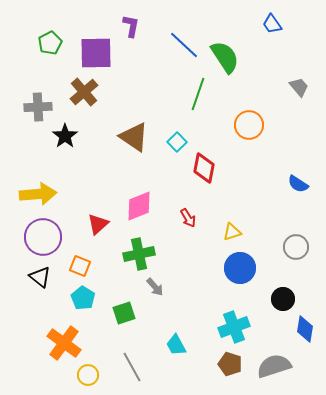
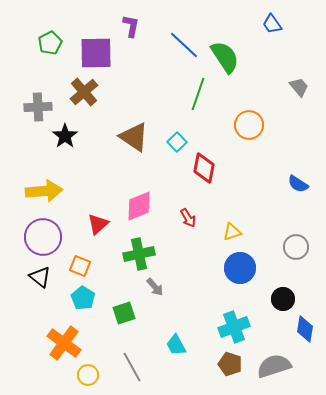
yellow arrow: moved 6 px right, 3 px up
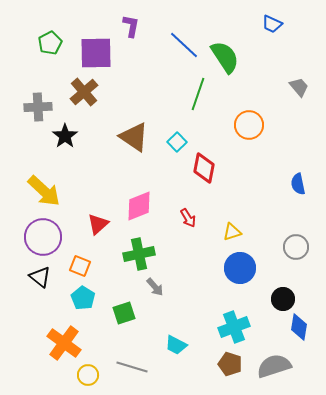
blue trapezoid: rotated 30 degrees counterclockwise
blue semicircle: rotated 45 degrees clockwise
yellow arrow: rotated 48 degrees clockwise
blue diamond: moved 6 px left, 2 px up
cyan trapezoid: rotated 35 degrees counterclockwise
gray line: rotated 44 degrees counterclockwise
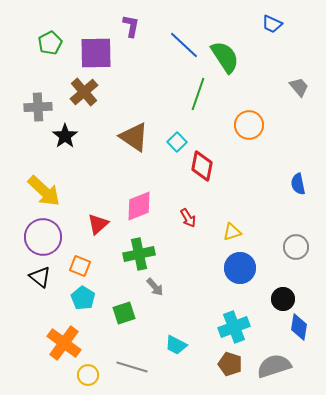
red diamond: moved 2 px left, 2 px up
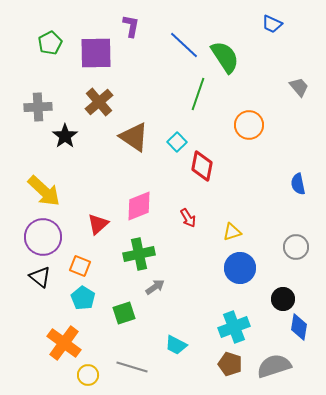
brown cross: moved 15 px right, 10 px down
gray arrow: rotated 84 degrees counterclockwise
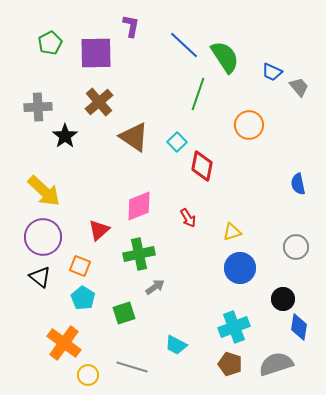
blue trapezoid: moved 48 px down
red triangle: moved 1 px right, 6 px down
gray semicircle: moved 2 px right, 2 px up
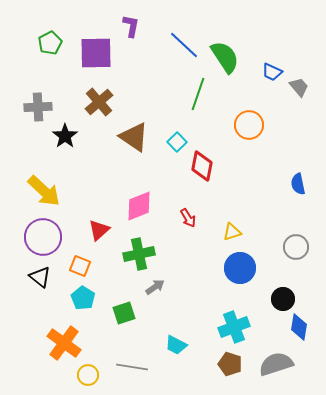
gray line: rotated 8 degrees counterclockwise
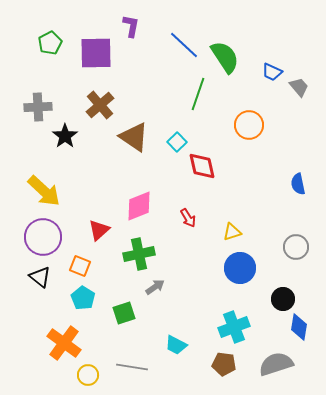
brown cross: moved 1 px right, 3 px down
red diamond: rotated 24 degrees counterclockwise
brown pentagon: moved 6 px left; rotated 10 degrees counterclockwise
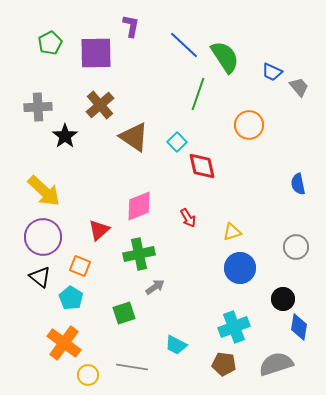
cyan pentagon: moved 12 px left
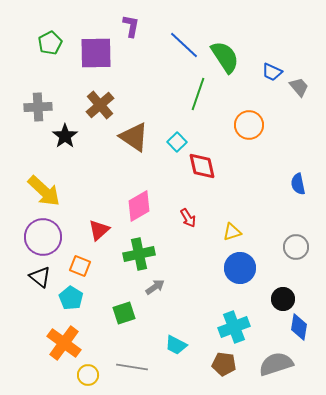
pink diamond: rotated 8 degrees counterclockwise
